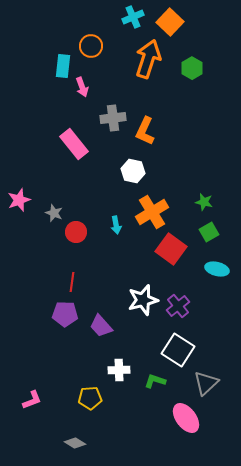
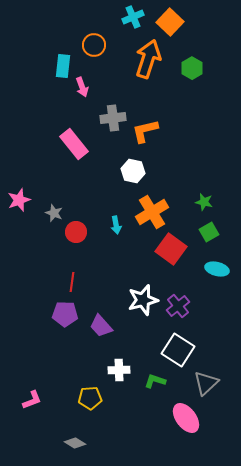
orange circle: moved 3 px right, 1 px up
orange L-shape: rotated 52 degrees clockwise
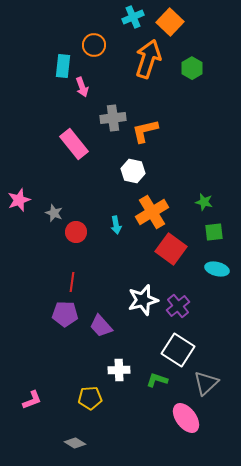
green square: moved 5 px right; rotated 24 degrees clockwise
green L-shape: moved 2 px right, 1 px up
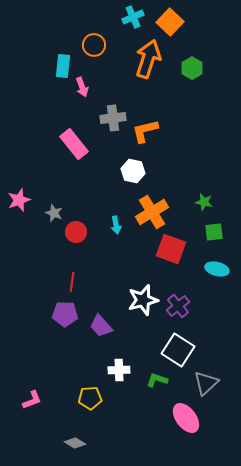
red square: rotated 16 degrees counterclockwise
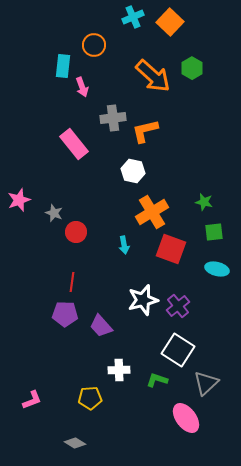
orange arrow: moved 5 px right, 17 px down; rotated 114 degrees clockwise
cyan arrow: moved 8 px right, 20 px down
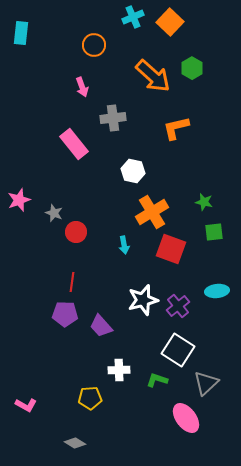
cyan rectangle: moved 42 px left, 33 px up
orange L-shape: moved 31 px right, 3 px up
cyan ellipse: moved 22 px down; rotated 20 degrees counterclockwise
pink L-shape: moved 6 px left, 5 px down; rotated 50 degrees clockwise
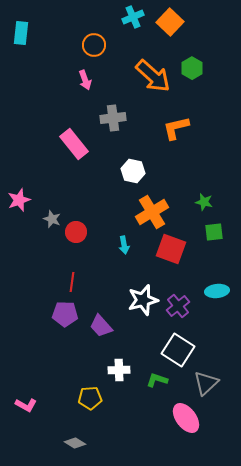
pink arrow: moved 3 px right, 7 px up
gray star: moved 2 px left, 6 px down
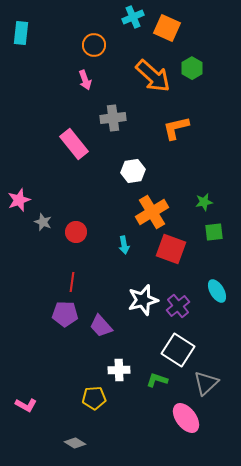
orange square: moved 3 px left, 6 px down; rotated 20 degrees counterclockwise
white hexagon: rotated 20 degrees counterclockwise
green star: rotated 24 degrees counterclockwise
gray star: moved 9 px left, 3 px down
cyan ellipse: rotated 65 degrees clockwise
yellow pentagon: moved 4 px right
